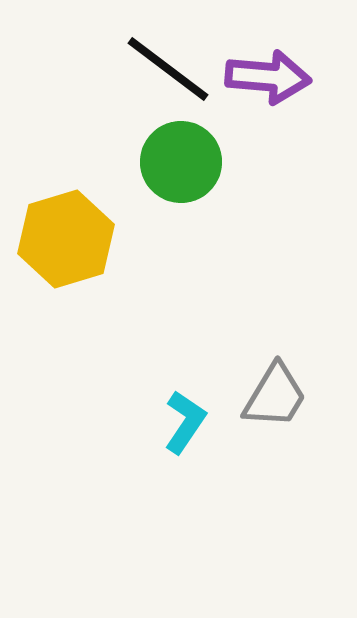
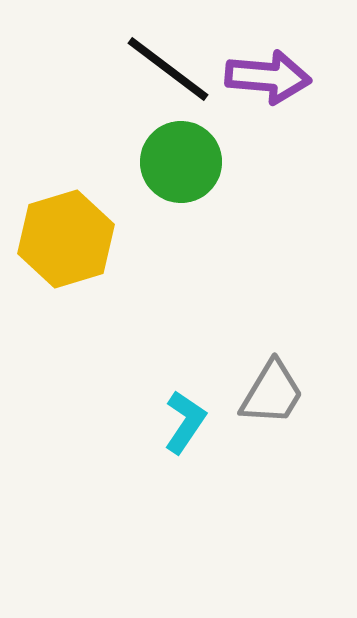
gray trapezoid: moved 3 px left, 3 px up
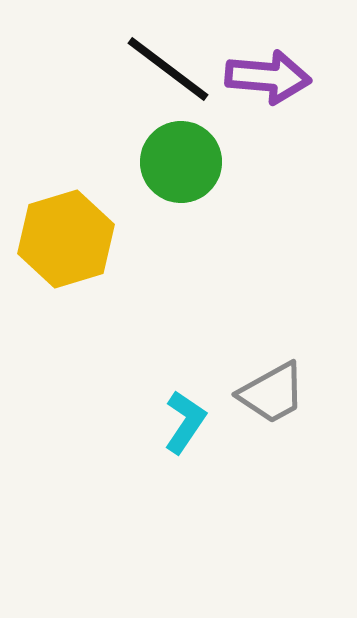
gray trapezoid: rotated 30 degrees clockwise
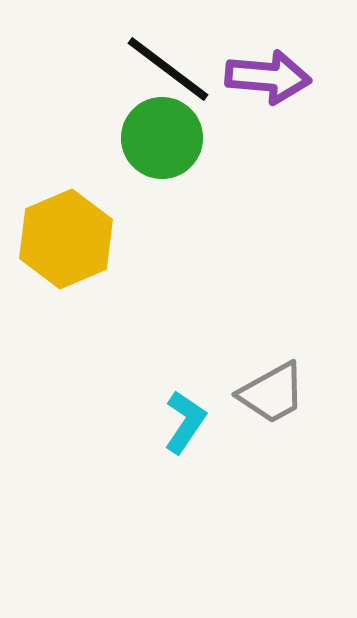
green circle: moved 19 px left, 24 px up
yellow hexagon: rotated 6 degrees counterclockwise
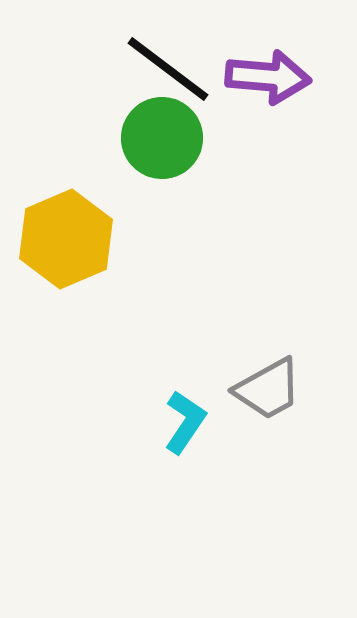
gray trapezoid: moved 4 px left, 4 px up
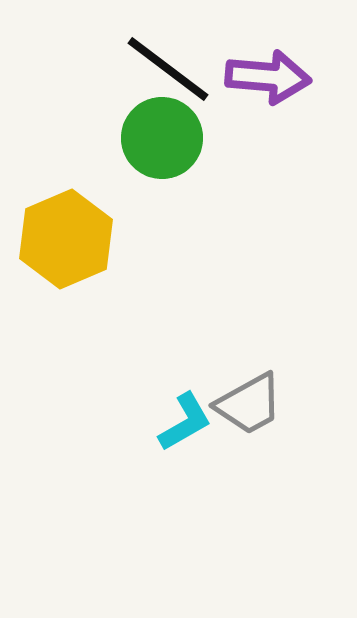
gray trapezoid: moved 19 px left, 15 px down
cyan L-shape: rotated 26 degrees clockwise
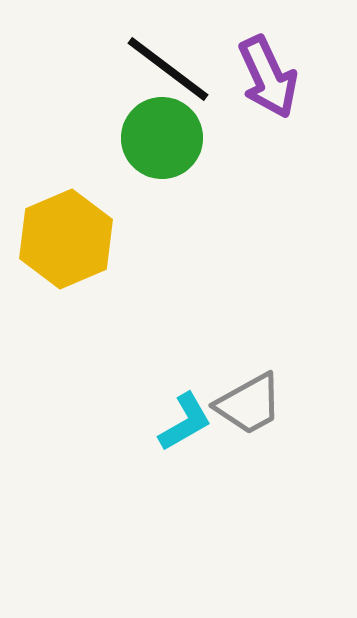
purple arrow: rotated 60 degrees clockwise
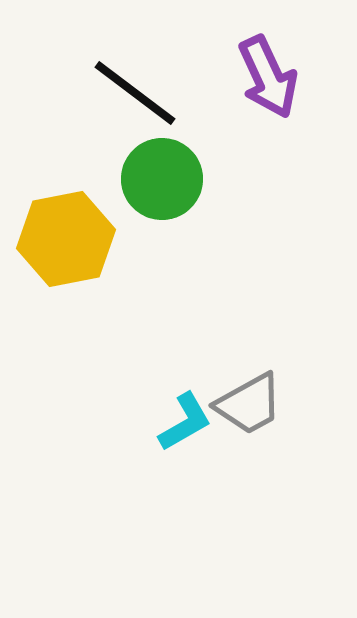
black line: moved 33 px left, 24 px down
green circle: moved 41 px down
yellow hexagon: rotated 12 degrees clockwise
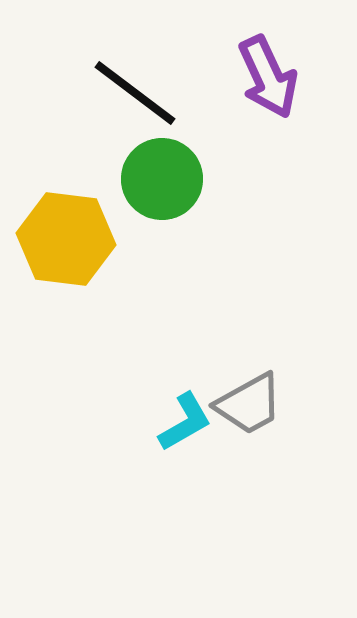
yellow hexagon: rotated 18 degrees clockwise
